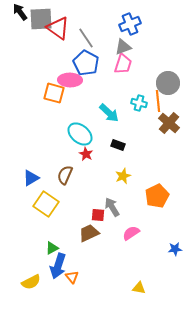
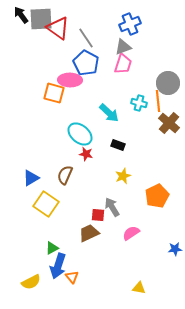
black arrow: moved 1 px right, 3 px down
red star: rotated 16 degrees counterclockwise
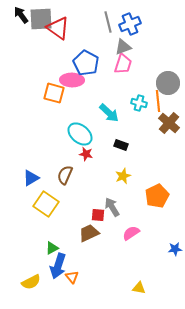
gray line: moved 22 px right, 16 px up; rotated 20 degrees clockwise
pink ellipse: moved 2 px right
black rectangle: moved 3 px right
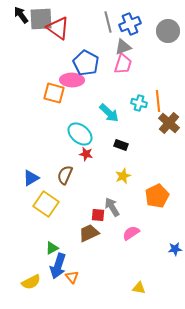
gray circle: moved 52 px up
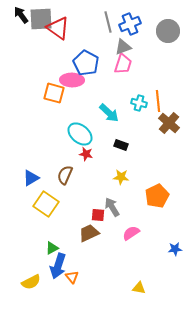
yellow star: moved 2 px left, 1 px down; rotated 28 degrees clockwise
